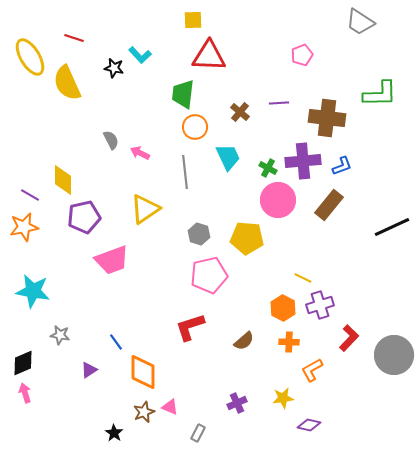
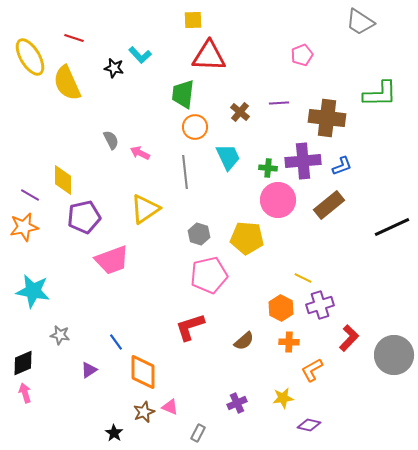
green cross at (268, 168): rotated 24 degrees counterclockwise
brown rectangle at (329, 205): rotated 12 degrees clockwise
orange hexagon at (283, 308): moved 2 px left
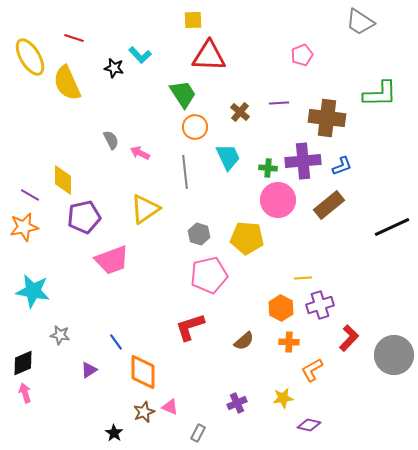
green trapezoid at (183, 94): rotated 140 degrees clockwise
yellow line at (303, 278): rotated 30 degrees counterclockwise
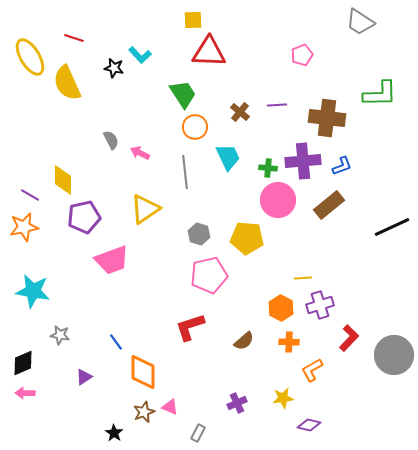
red triangle at (209, 56): moved 4 px up
purple line at (279, 103): moved 2 px left, 2 px down
purple triangle at (89, 370): moved 5 px left, 7 px down
pink arrow at (25, 393): rotated 72 degrees counterclockwise
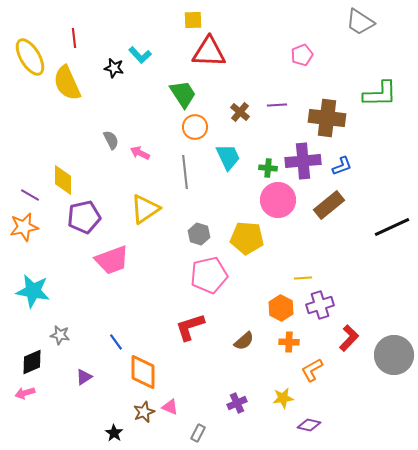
red line at (74, 38): rotated 66 degrees clockwise
black diamond at (23, 363): moved 9 px right, 1 px up
pink arrow at (25, 393): rotated 18 degrees counterclockwise
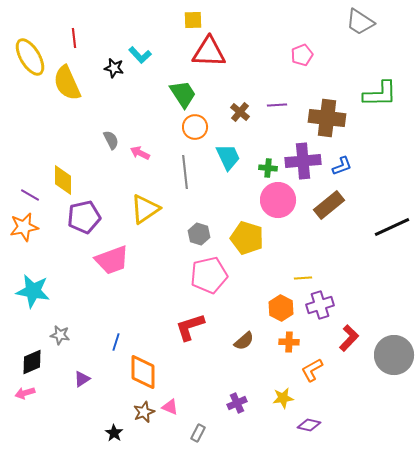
yellow pentagon at (247, 238): rotated 12 degrees clockwise
blue line at (116, 342): rotated 54 degrees clockwise
purple triangle at (84, 377): moved 2 px left, 2 px down
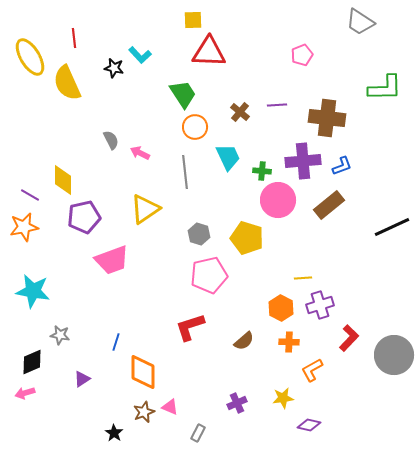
green L-shape at (380, 94): moved 5 px right, 6 px up
green cross at (268, 168): moved 6 px left, 3 px down
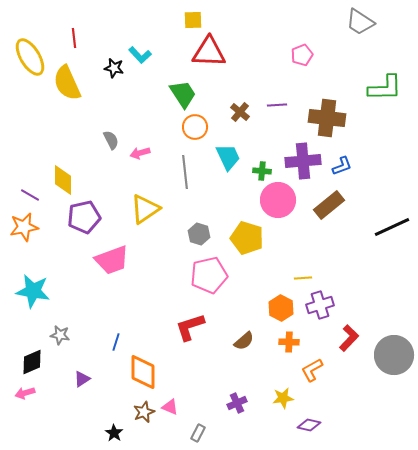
pink arrow at (140, 153): rotated 42 degrees counterclockwise
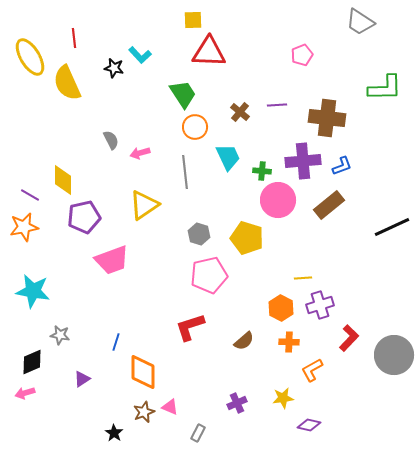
yellow triangle at (145, 209): moved 1 px left, 4 px up
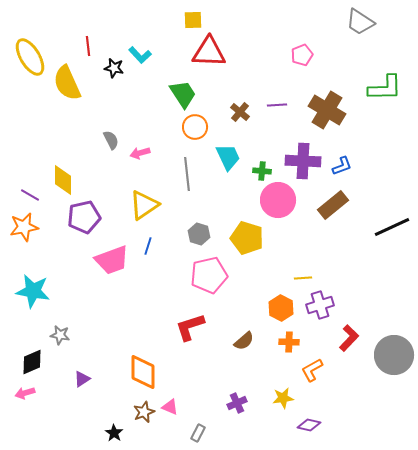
red line at (74, 38): moved 14 px right, 8 px down
brown cross at (327, 118): moved 8 px up; rotated 24 degrees clockwise
purple cross at (303, 161): rotated 8 degrees clockwise
gray line at (185, 172): moved 2 px right, 2 px down
brown rectangle at (329, 205): moved 4 px right
blue line at (116, 342): moved 32 px right, 96 px up
